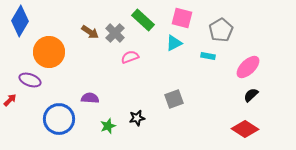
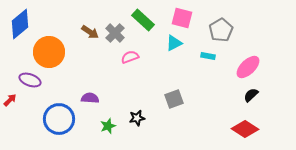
blue diamond: moved 3 px down; rotated 20 degrees clockwise
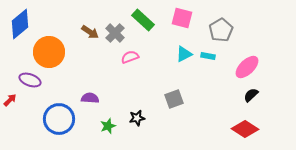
cyan triangle: moved 10 px right, 11 px down
pink ellipse: moved 1 px left
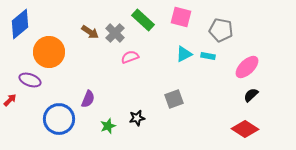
pink square: moved 1 px left, 1 px up
gray pentagon: rotated 30 degrees counterclockwise
purple semicircle: moved 2 px left, 1 px down; rotated 108 degrees clockwise
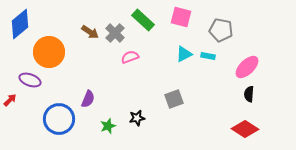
black semicircle: moved 2 px left, 1 px up; rotated 42 degrees counterclockwise
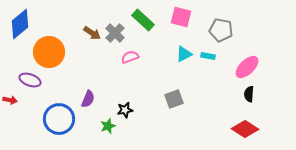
brown arrow: moved 2 px right, 1 px down
red arrow: rotated 56 degrees clockwise
black star: moved 12 px left, 8 px up
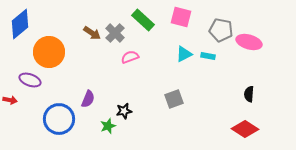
pink ellipse: moved 2 px right, 25 px up; rotated 60 degrees clockwise
black star: moved 1 px left, 1 px down
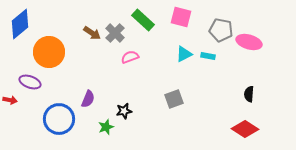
purple ellipse: moved 2 px down
green star: moved 2 px left, 1 px down
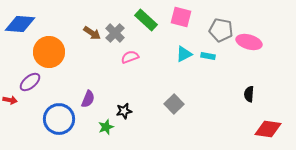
green rectangle: moved 3 px right
blue diamond: rotated 44 degrees clockwise
purple ellipse: rotated 60 degrees counterclockwise
gray square: moved 5 px down; rotated 24 degrees counterclockwise
red diamond: moved 23 px right; rotated 24 degrees counterclockwise
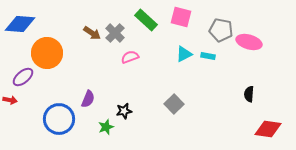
orange circle: moved 2 px left, 1 px down
purple ellipse: moved 7 px left, 5 px up
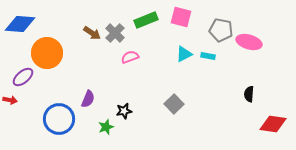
green rectangle: rotated 65 degrees counterclockwise
red diamond: moved 5 px right, 5 px up
